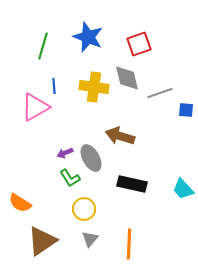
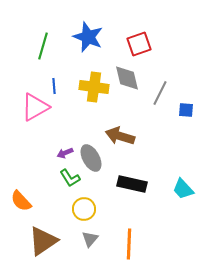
gray line: rotated 45 degrees counterclockwise
orange semicircle: moved 1 px right, 2 px up; rotated 15 degrees clockwise
brown triangle: moved 1 px right
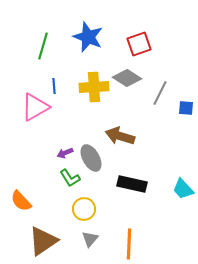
gray diamond: rotated 44 degrees counterclockwise
yellow cross: rotated 12 degrees counterclockwise
blue square: moved 2 px up
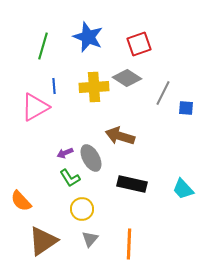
gray line: moved 3 px right
yellow circle: moved 2 px left
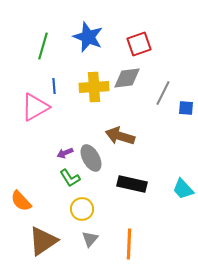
gray diamond: rotated 40 degrees counterclockwise
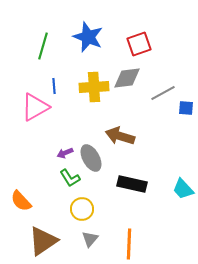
gray line: rotated 35 degrees clockwise
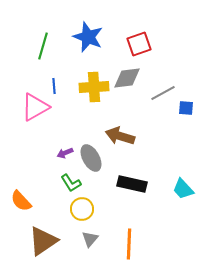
green L-shape: moved 1 px right, 5 px down
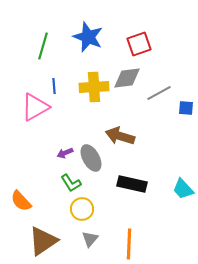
gray line: moved 4 px left
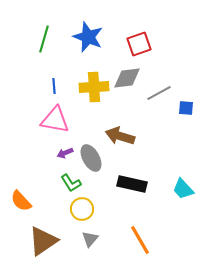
green line: moved 1 px right, 7 px up
pink triangle: moved 20 px right, 13 px down; rotated 40 degrees clockwise
orange line: moved 11 px right, 4 px up; rotated 32 degrees counterclockwise
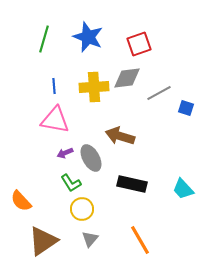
blue square: rotated 14 degrees clockwise
